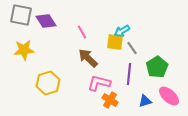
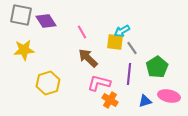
pink ellipse: rotated 30 degrees counterclockwise
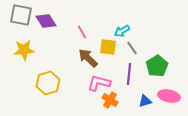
yellow square: moved 7 px left, 5 px down
green pentagon: moved 1 px up
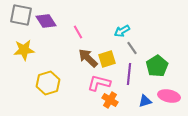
pink line: moved 4 px left
yellow square: moved 1 px left, 12 px down; rotated 24 degrees counterclockwise
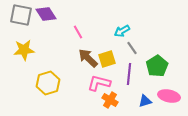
purple diamond: moved 7 px up
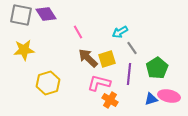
cyan arrow: moved 2 px left, 1 px down
green pentagon: moved 2 px down
blue triangle: moved 6 px right, 2 px up
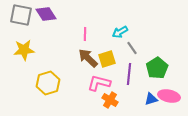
pink line: moved 7 px right, 2 px down; rotated 32 degrees clockwise
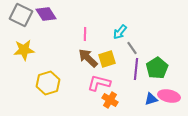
gray square: rotated 15 degrees clockwise
cyan arrow: rotated 21 degrees counterclockwise
purple line: moved 7 px right, 5 px up
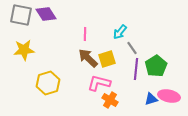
gray square: rotated 15 degrees counterclockwise
green pentagon: moved 1 px left, 2 px up
